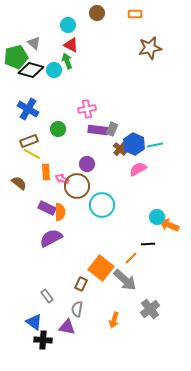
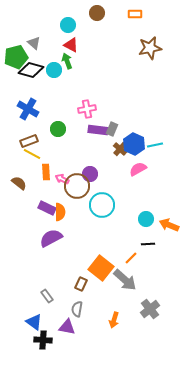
purple circle at (87, 164): moved 3 px right, 10 px down
cyan circle at (157, 217): moved 11 px left, 2 px down
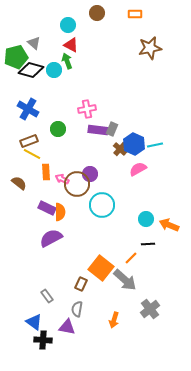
brown circle at (77, 186): moved 2 px up
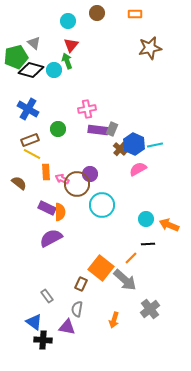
cyan circle at (68, 25): moved 4 px up
red triangle at (71, 45): rotated 42 degrees clockwise
brown rectangle at (29, 141): moved 1 px right, 1 px up
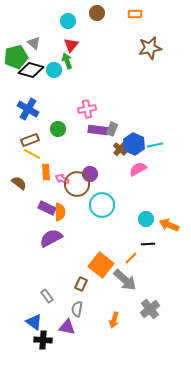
orange square at (101, 268): moved 3 px up
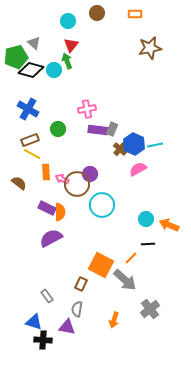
orange square at (101, 265): rotated 10 degrees counterclockwise
blue triangle at (34, 322): rotated 18 degrees counterclockwise
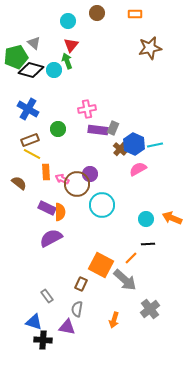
gray rectangle at (112, 129): moved 1 px right, 1 px up
orange arrow at (169, 225): moved 3 px right, 7 px up
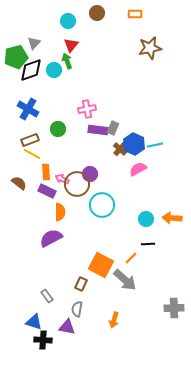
gray triangle at (34, 43): rotated 32 degrees clockwise
black diamond at (31, 70): rotated 35 degrees counterclockwise
purple rectangle at (47, 208): moved 17 px up
orange arrow at (172, 218): rotated 18 degrees counterclockwise
gray cross at (150, 309): moved 24 px right, 1 px up; rotated 36 degrees clockwise
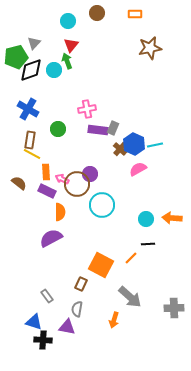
brown rectangle at (30, 140): rotated 60 degrees counterclockwise
gray arrow at (125, 280): moved 5 px right, 17 px down
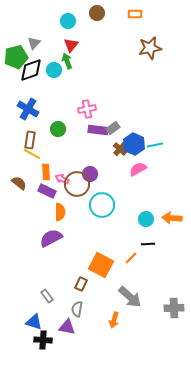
gray rectangle at (113, 128): rotated 32 degrees clockwise
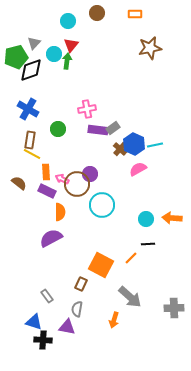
green arrow at (67, 61): rotated 28 degrees clockwise
cyan circle at (54, 70): moved 16 px up
